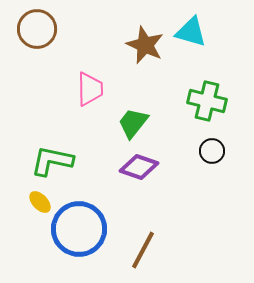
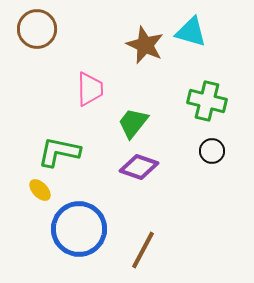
green L-shape: moved 7 px right, 9 px up
yellow ellipse: moved 12 px up
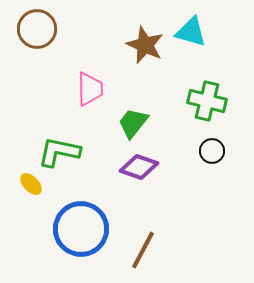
yellow ellipse: moved 9 px left, 6 px up
blue circle: moved 2 px right
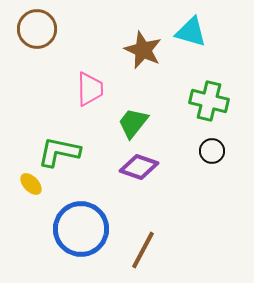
brown star: moved 2 px left, 5 px down
green cross: moved 2 px right
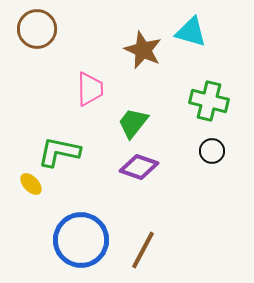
blue circle: moved 11 px down
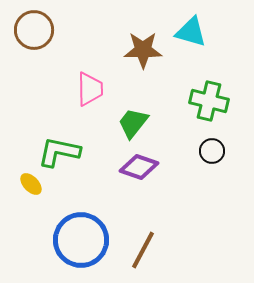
brown circle: moved 3 px left, 1 px down
brown star: rotated 24 degrees counterclockwise
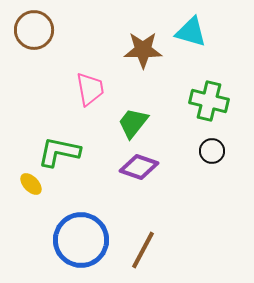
pink trapezoid: rotated 9 degrees counterclockwise
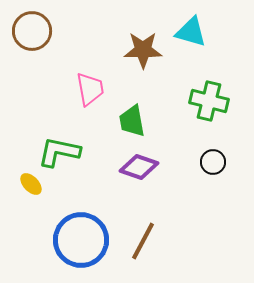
brown circle: moved 2 px left, 1 px down
green trapezoid: moved 1 px left, 2 px up; rotated 48 degrees counterclockwise
black circle: moved 1 px right, 11 px down
brown line: moved 9 px up
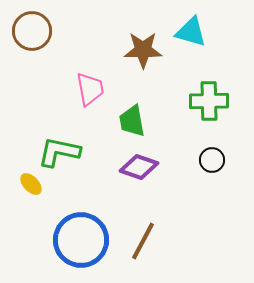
green cross: rotated 15 degrees counterclockwise
black circle: moved 1 px left, 2 px up
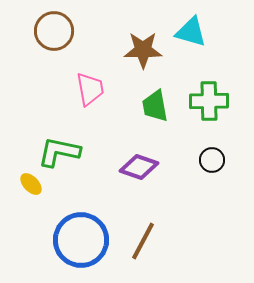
brown circle: moved 22 px right
green trapezoid: moved 23 px right, 15 px up
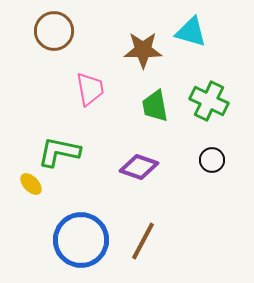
green cross: rotated 27 degrees clockwise
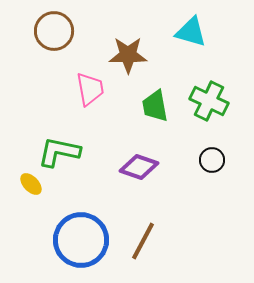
brown star: moved 15 px left, 5 px down
